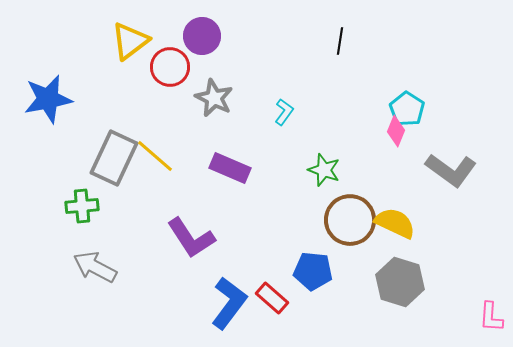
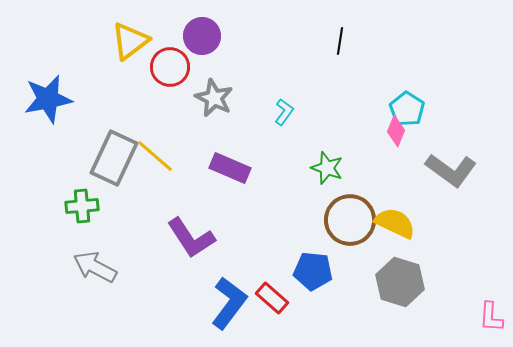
green star: moved 3 px right, 2 px up
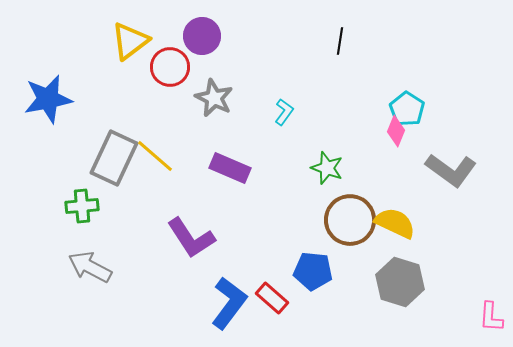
gray arrow: moved 5 px left
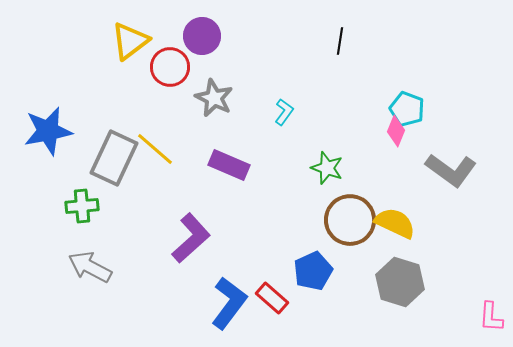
blue star: moved 32 px down
cyan pentagon: rotated 12 degrees counterclockwise
yellow line: moved 7 px up
purple rectangle: moved 1 px left, 3 px up
purple L-shape: rotated 99 degrees counterclockwise
blue pentagon: rotated 30 degrees counterclockwise
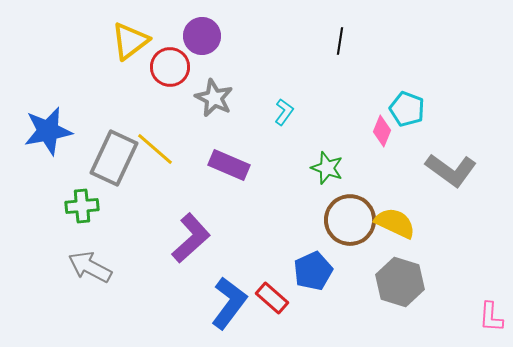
pink diamond: moved 14 px left
